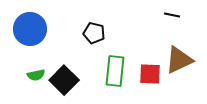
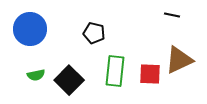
black square: moved 5 px right
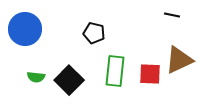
blue circle: moved 5 px left
green semicircle: moved 2 px down; rotated 18 degrees clockwise
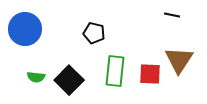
brown triangle: rotated 32 degrees counterclockwise
